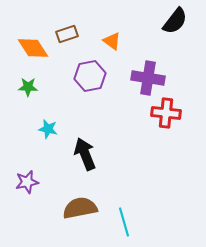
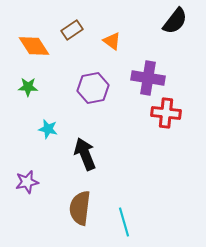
brown rectangle: moved 5 px right, 4 px up; rotated 15 degrees counterclockwise
orange diamond: moved 1 px right, 2 px up
purple hexagon: moved 3 px right, 12 px down
brown semicircle: rotated 72 degrees counterclockwise
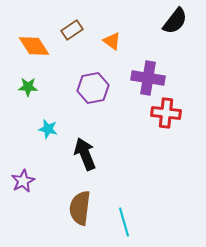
purple star: moved 4 px left, 1 px up; rotated 15 degrees counterclockwise
